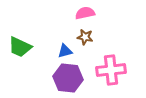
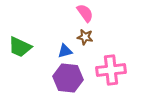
pink semicircle: rotated 66 degrees clockwise
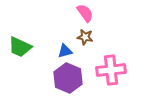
purple hexagon: rotated 16 degrees clockwise
